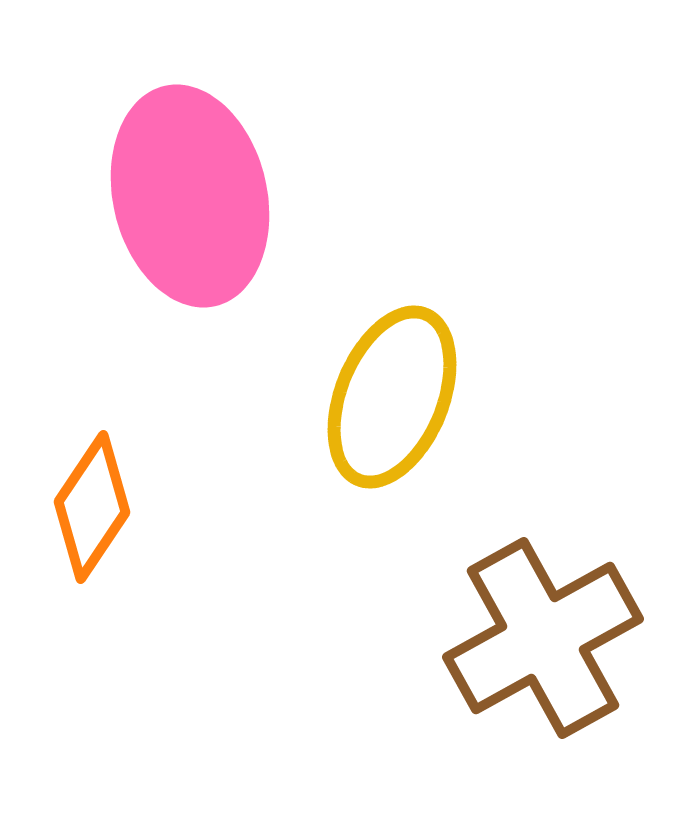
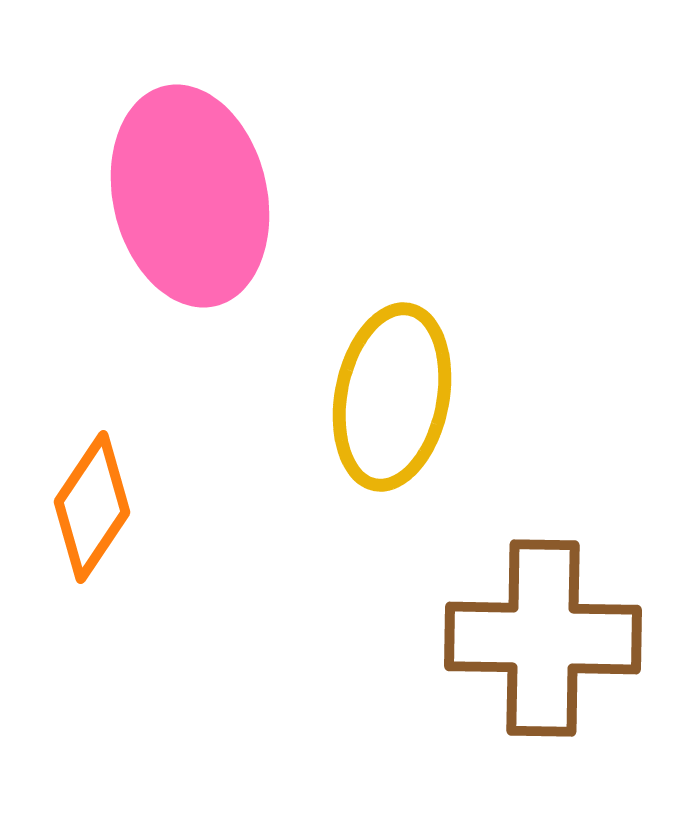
yellow ellipse: rotated 11 degrees counterclockwise
brown cross: rotated 30 degrees clockwise
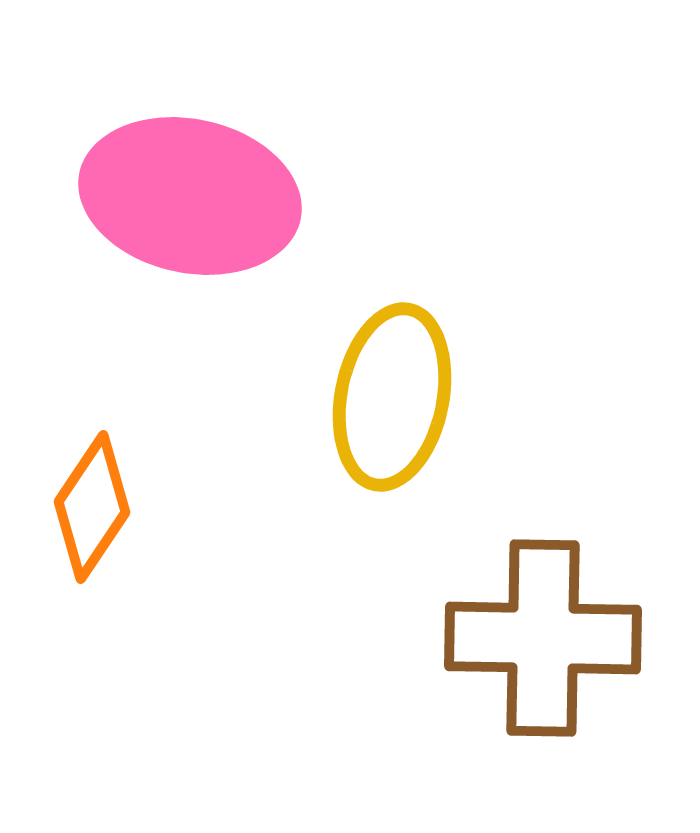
pink ellipse: rotated 65 degrees counterclockwise
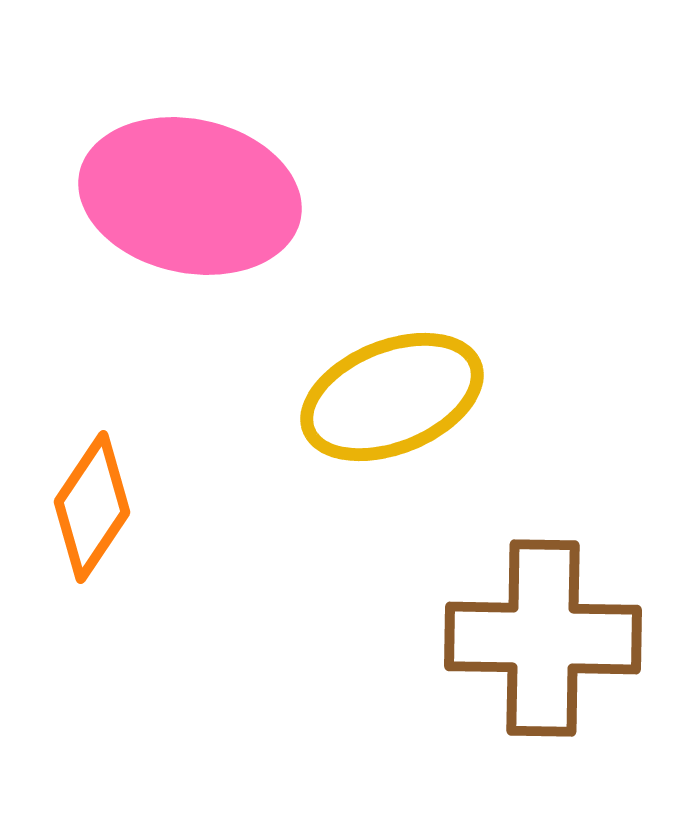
yellow ellipse: rotated 57 degrees clockwise
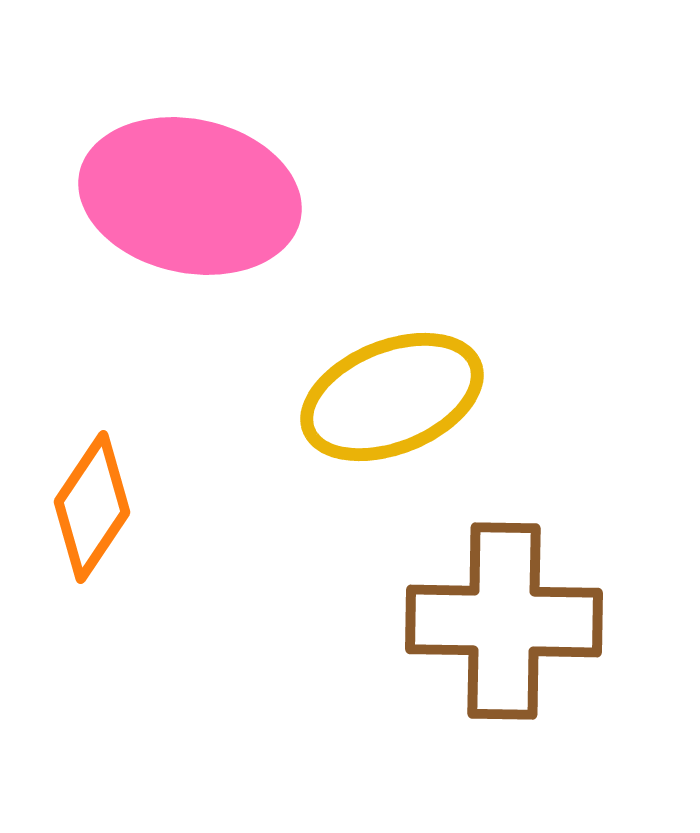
brown cross: moved 39 px left, 17 px up
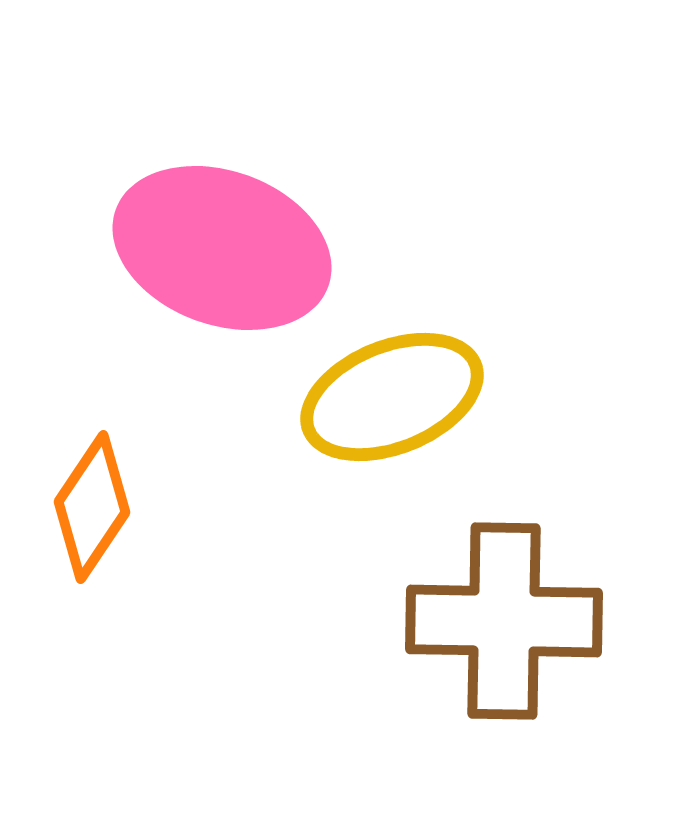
pink ellipse: moved 32 px right, 52 px down; rotated 8 degrees clockwise
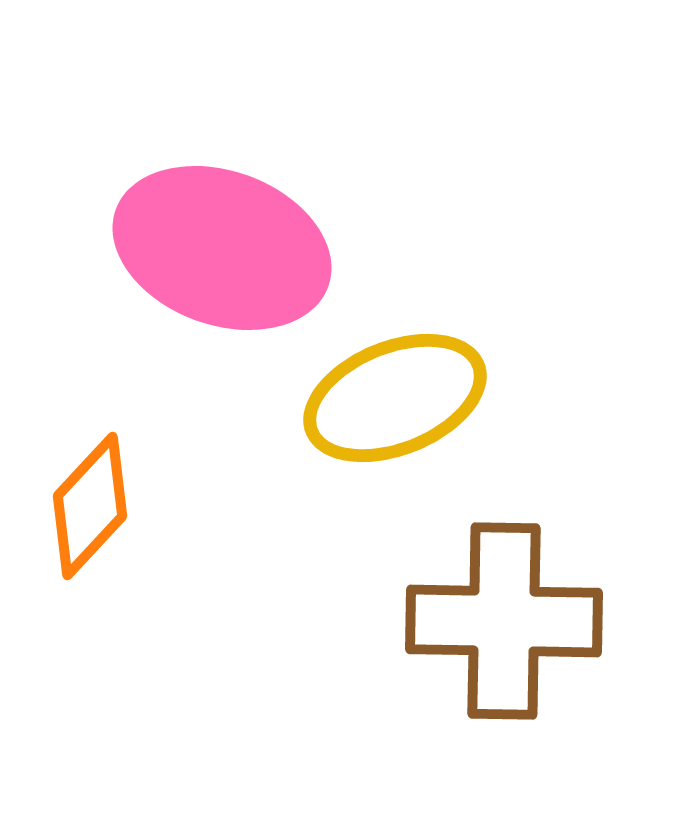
yellow ellipse: moved 3 px right, 1 px down
orange diamond: moved 2 px left, 1 px up; rotated 9 degrees clockwise
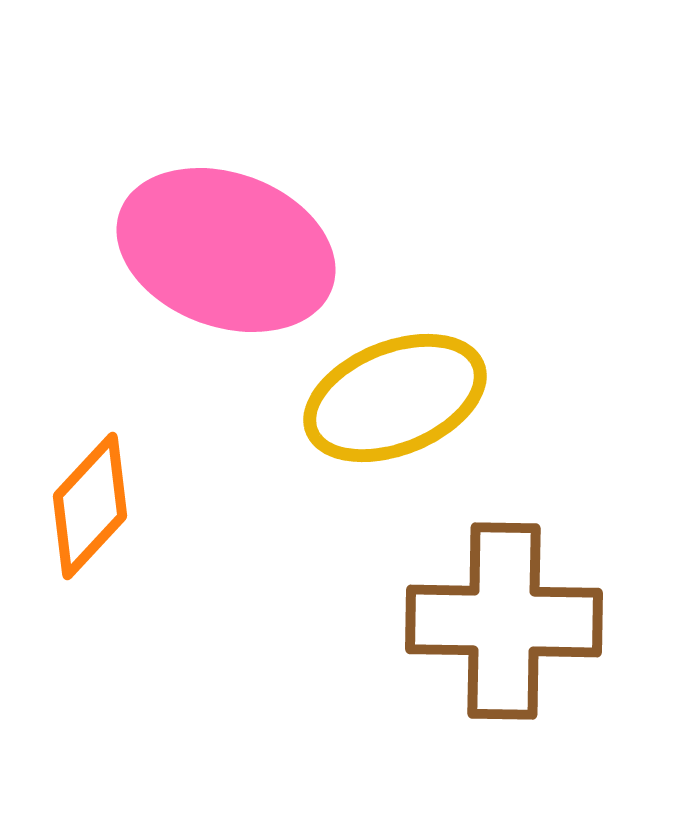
pink ellipse: moved 4 px right, 2 px down
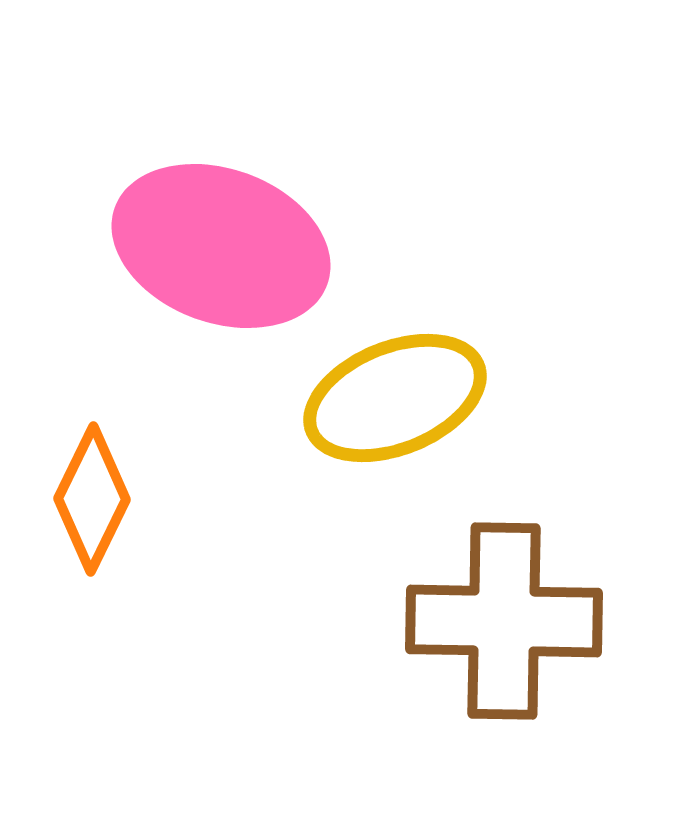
pink ellipse: moved 5 px left, 4 px up
orange diamond: moved 2 px right, 7 px up; rotated 17 degrees counterclockwise
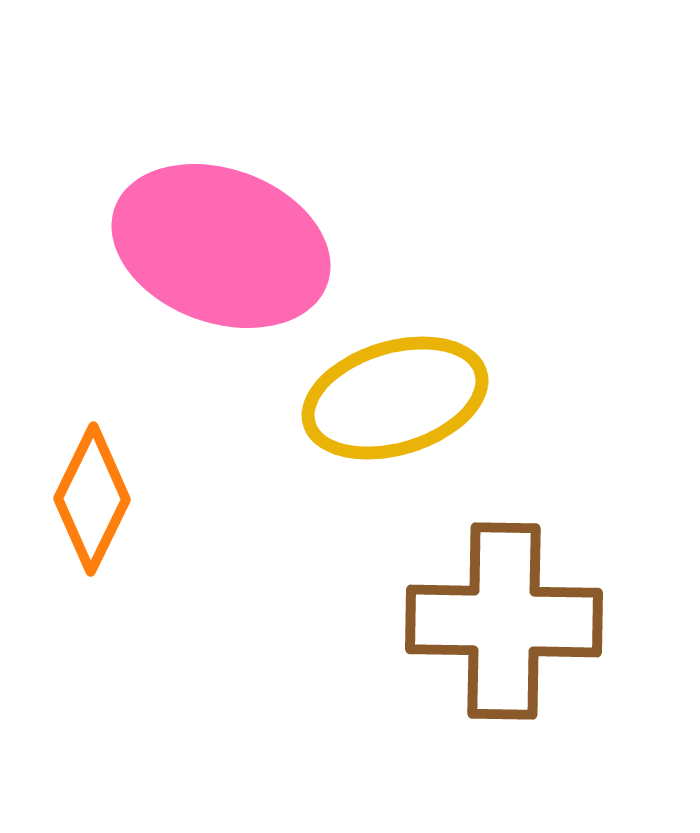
yellow ellipse: rotated 5 degrees clockwise
